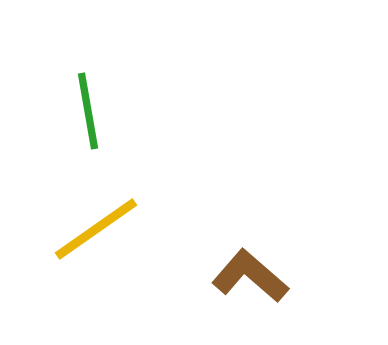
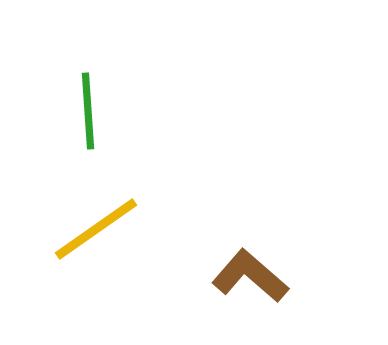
green line: rotated 6 degrees clockwise
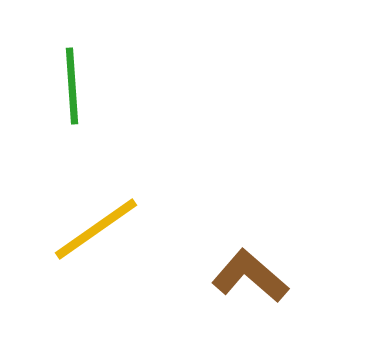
green line: moved 16 px left, 25 px up
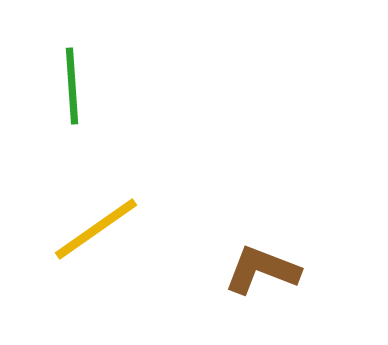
brown L-shape: moved 12 px right, 6 px up; rotated 20 degrees counterclockwise
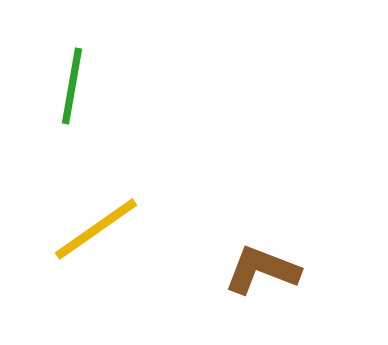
green line: rotated 14 degrees clockwise
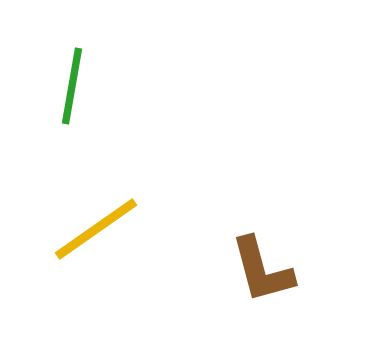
brown L-shape: rotated 126 degrees counterclockwise
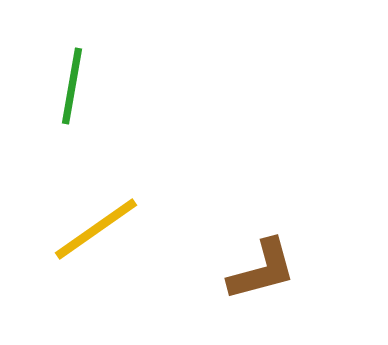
brown L-shape: rotated 90 degrees counterclockwise
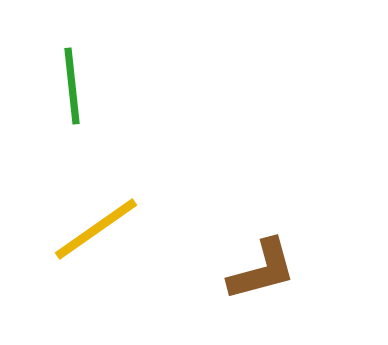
green line: rotated 16 degrees counterclockwise
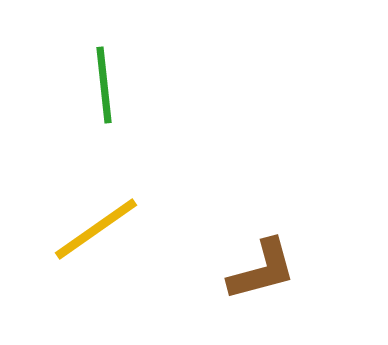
green line: moved 32 px right, 1 px up
